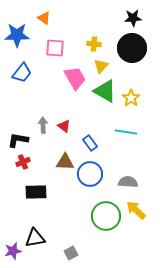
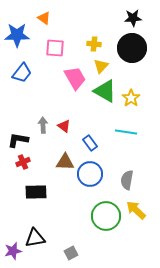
gray semicircle: moved 1 px left, 2 px up; rotated 84 degrees counterclockwise
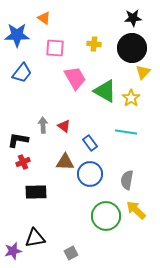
yellow triangle: moved 42 px right, 6 px down
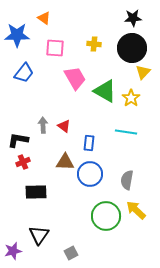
blue trapezoid: moved 2 px right
blue rectangle: moved 1 px left; rotated 42 degrees clockwise
black triangle: moved 4 px right, 3 px up; rotated 45 degrees counterclockwise
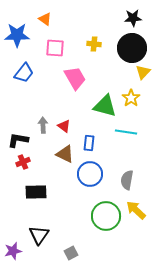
orange triangle: moved 1 px right, 1 px down
green triangle: moved 15 px down; rotated 15 degrees counterclockwise
brown triangle: moved 8 px up; rotated 24 degrees clockwise
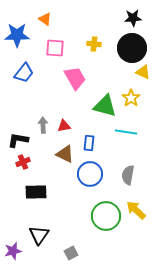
yellow triangle: rotated 49 degrees counterclockwise
red triangle: rotated 48 degrees counterclockwise
gray semicircle: moved 1 px right, 5 px up
